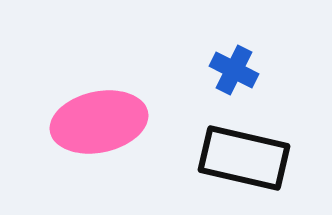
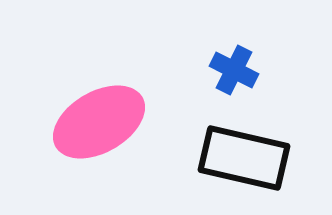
pink ellipse: rotated 18 degrees counterclockwise
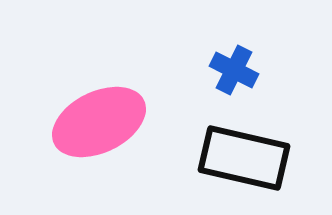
pink ellipse: rotated 4 degrees clockwise
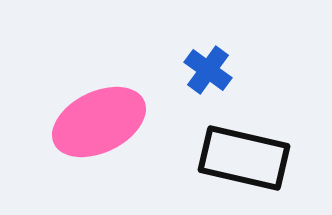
blue cross: moved 26 px left; rotated 9 degrees clockwise
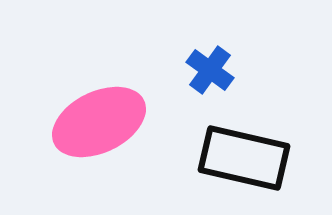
blue cross: moved 2 px right
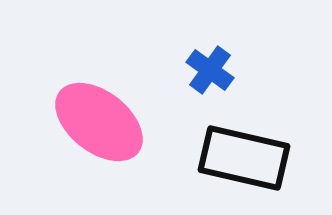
pink ellipse: rotated 64 degrees clockwise
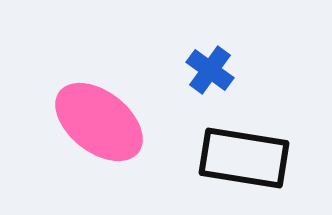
black rectangle: rotated 4 degrees counterclockwise
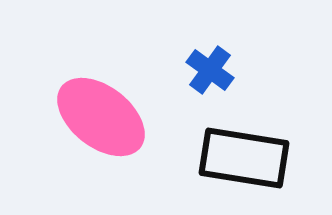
pink ellipse: moved 2 px right, 5 px up
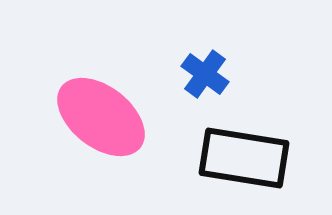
blue cross: moved 5 px left, 4 px down
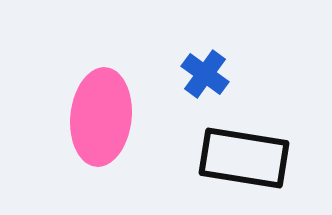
pink ellipse: rotated 58 degrees clockwise
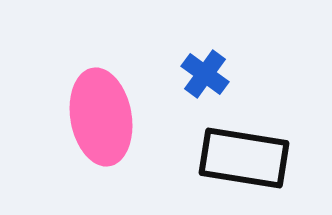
pink ellipse: rotated 16 degrees counterclockwise
